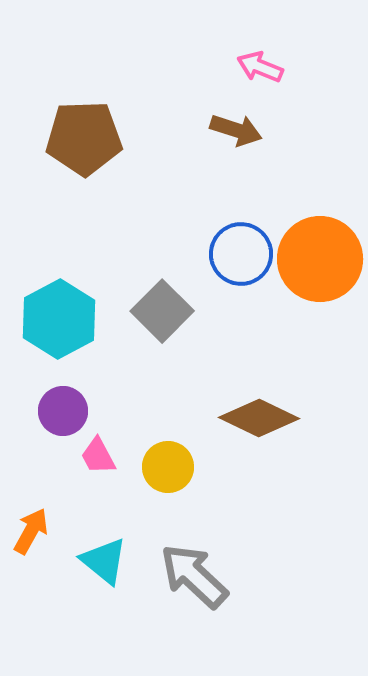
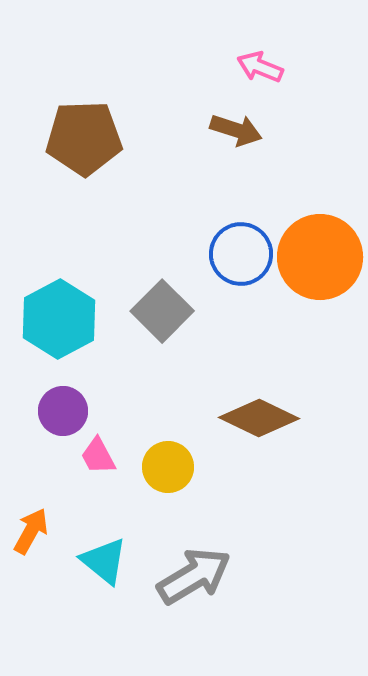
orange circle: moved 2 px up
gray arrow: rotated 106 degrees clockwise
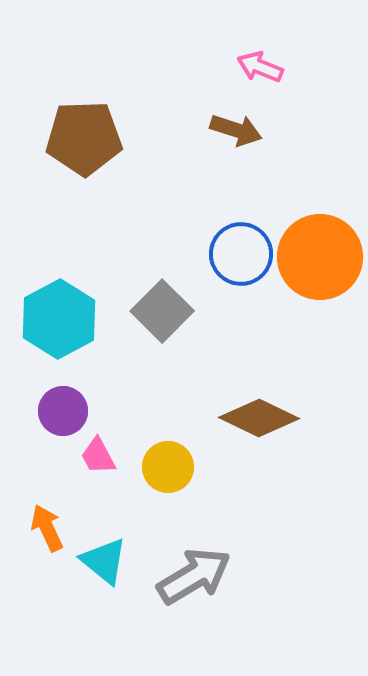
orange arrow: moved 16 px right, 3 px up; rotated 54 degrees counterclockwise
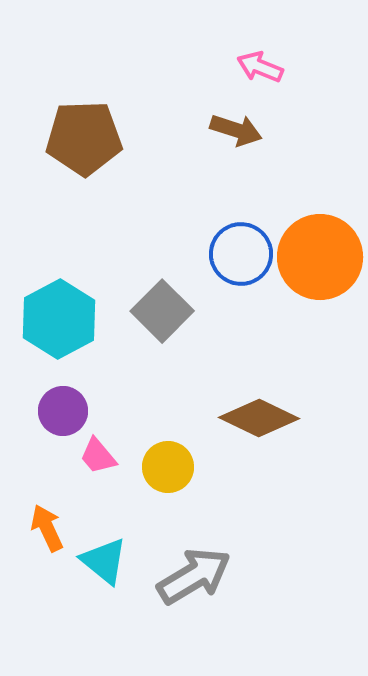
pink trapezoid: rotated 12 degrees counterclockwise
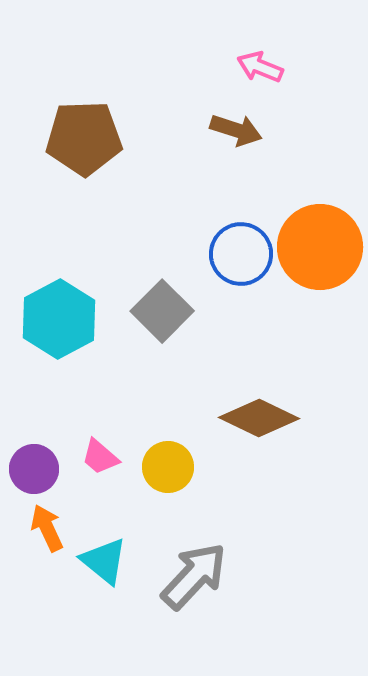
orange circle: moved 10 px up
purple circle: moved 29 px left, 58 px down
pink trapezoid: moved 2 px right, 1 px down; rotated 9 degrees counterclockwise
gray arrow: rotated 16 degrees counterclockwise
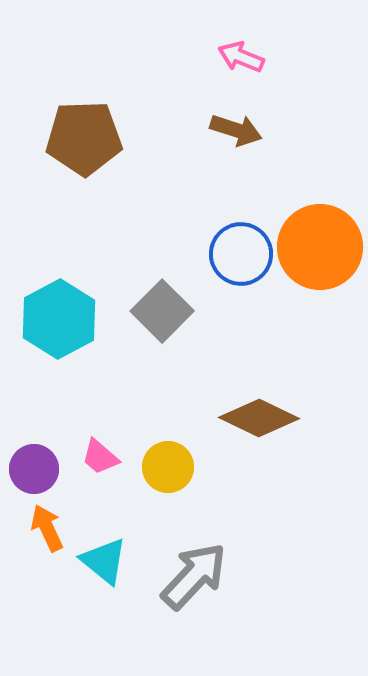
pink arrow: moved 19 px left, 10 px up
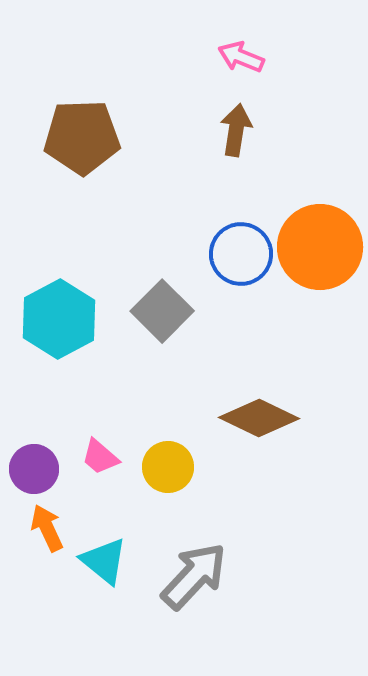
brown arrow: rotated 99 degrees counterclockwise
brown pentagon: moved 2 px left, 1 px up
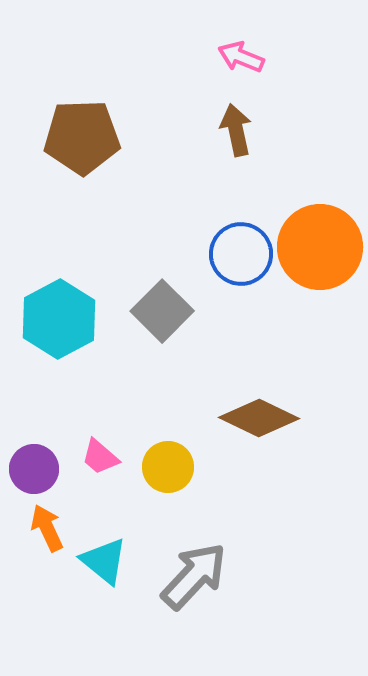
brown arrow: rotated 21 degrees counterclockwise
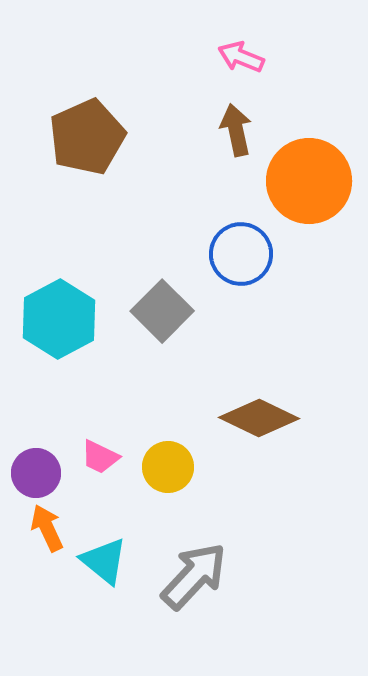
brown pentagon: moved 5 px right; rotated 22 degrees counterclockwise
orange circle: moved 11 px left, 66 px up
pink trapezoid: rotated 15 degrees counterclockwise
purple circle: moved 2 px right, 4 px down
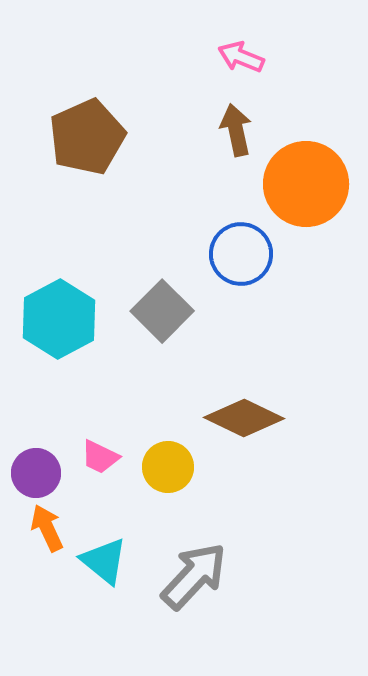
orange circle: moved 3 px left, 3 px down
brown diamond: moved 15 px left
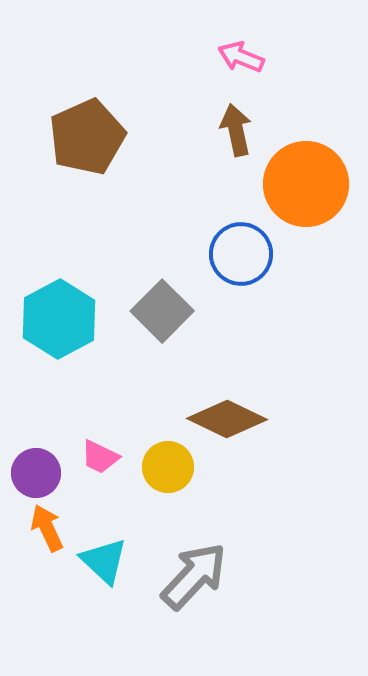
brown diamond: moved 17 px left, 1 px down
cyan triangle: rotated 4 degrees clockwise
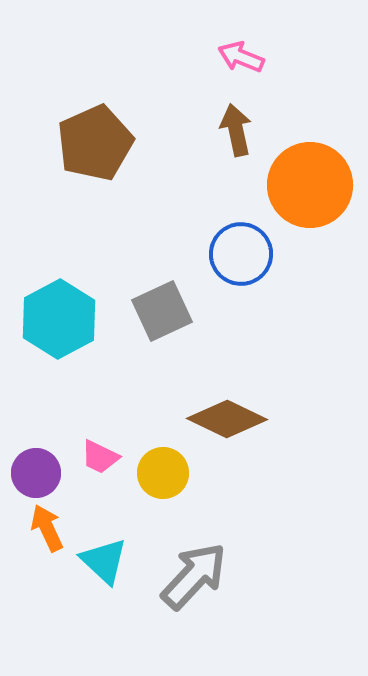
brown pentagon: moved 8 px right, 6 px down
orange circle: moved 4 px right, 1 px down
gray square: rotated 20 degrees clockwise
yellow circle: moved 5 px left, 6 px down
